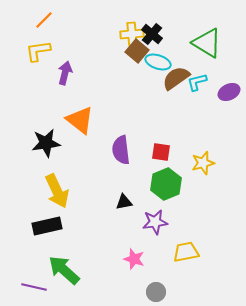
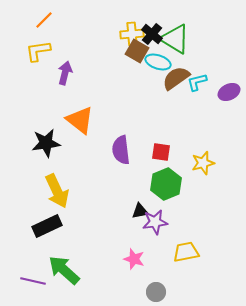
green triangle: moved 32 px left, 4 px up
brown square: rotated 10 degrees counterclockwise
black triangle: moved 16 px right, 9 px down
black rectangle: rotated 12 degrees counterclockwise
purple line: moved 1 px left, 6 px up
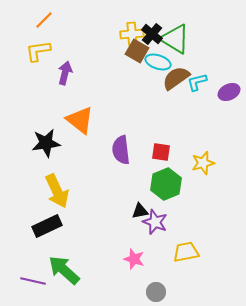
purple star: rotated 30 degrees clockwise
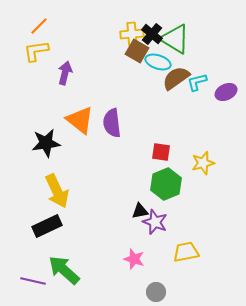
orange line: moved 5 px left, 6 px down
yellow L-shape: moved 2 px left
purple ellipse: moved 3 px left
purple semicircle: moved 9 px left, 27 px up
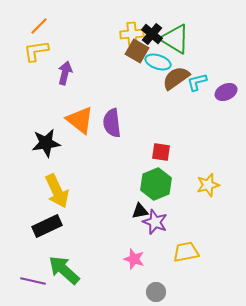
yellow star: moved 5 px right, 22 px down
green hexagon: moved 10 px left
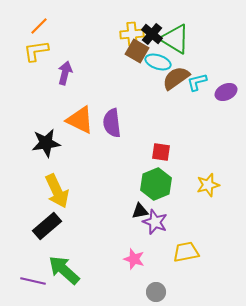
orange triangle: rotated 12 degrees counterclockwise
black rectangle: rotated 16 degrees counterclockwise
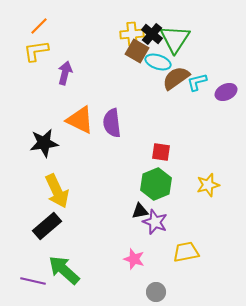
green triangle: rotated 32 degrees clockwise
black star: moved 2 px left
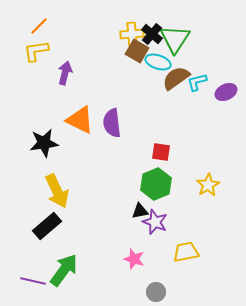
yellow star: rotated 15 degrees counterclockwise
green arrow: rotated 84 degrees clockwise
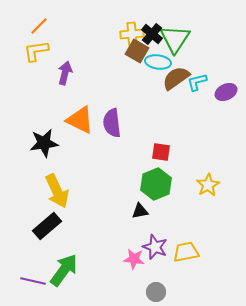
cyan ellipse: rotated 10 degrees counterclockwise
purple star: moved 25 px down
pink star: rotated 10 degrees counterclockwise
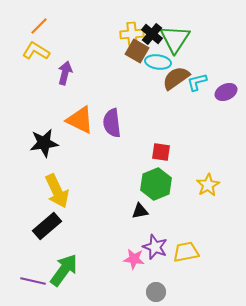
yellow L-shape: rotated 40 degrees clockwise
